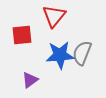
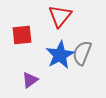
red triangle: moved 6 px right
blue star: rotated 24 degrees counterclockwise
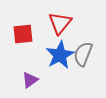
red triangle: moved 7 px down
red square: moved 1 px right, 1 px up
gray semicircle: moved 1 px right, 1 px down
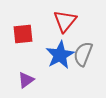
red triangle: moved 5 px right, 2 px up
purple triangle: moved 4 px left
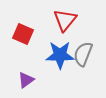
red triangle: moved 1 px up
red square: rotated 30 degrees clockwise
blue star: rotated 28 degrees clockwise
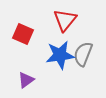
blue star: rotated 8 degrees counterclockwise
